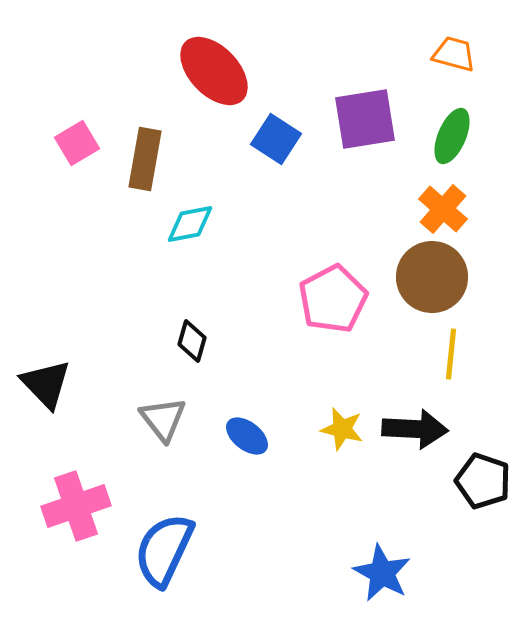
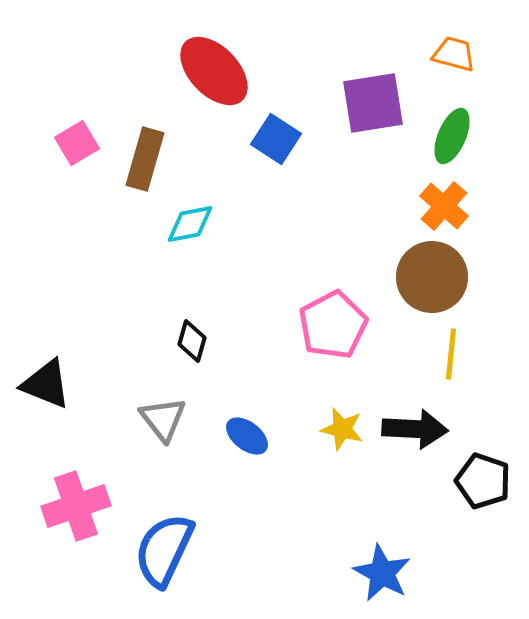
purple square: moved 8 px right, 16 px up
brown rectangle: rotated 6 degrees clockwise
orange cross: moved 1 px right, 3 px up
pink pentagon: moved 26 px down
black triangle: rotated 24 degrees counterclockwise
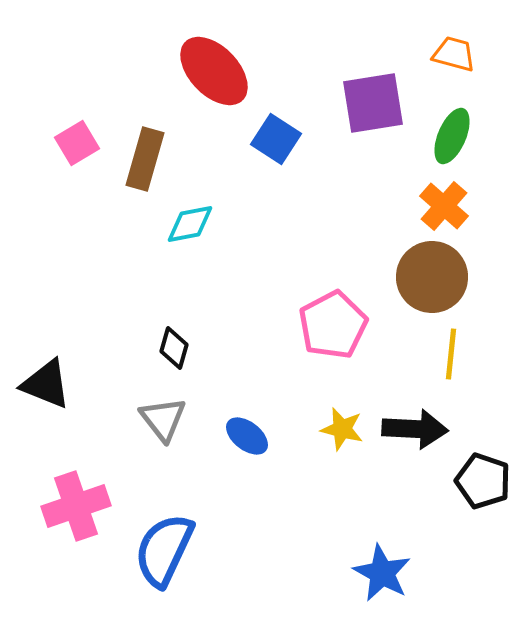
black diamond: moved 18 px left, 7 px down
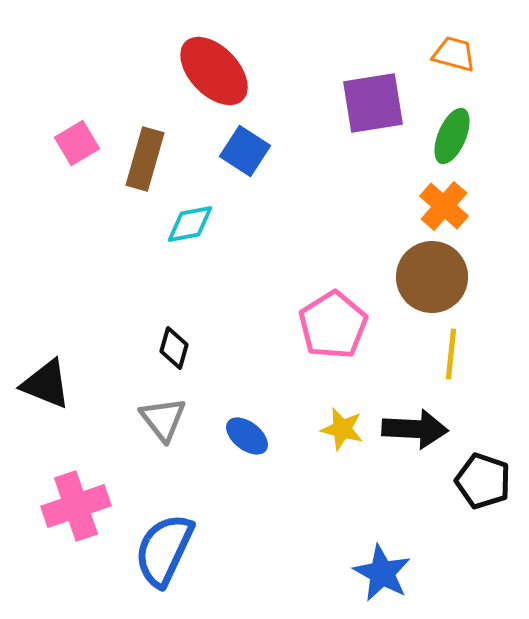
blue square: moved 31 px left, 12 px down
pink pentagon: rotated 4 degrees counterclockwise
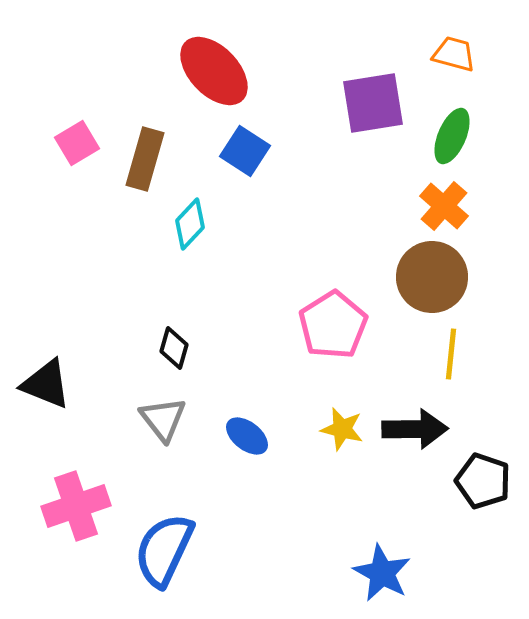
cyan diamond: rotated 36 degrees counterclockwise
black arrow: rotated 4 degrees counterclockwise
